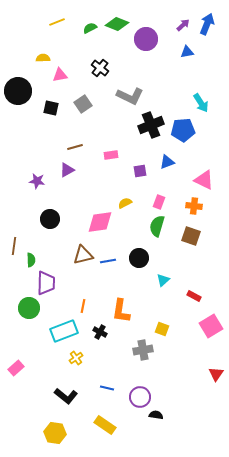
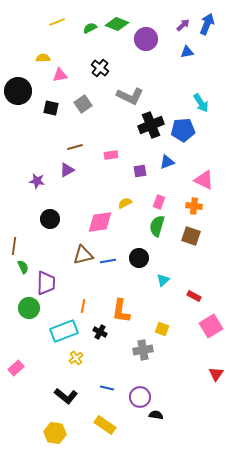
green semicircle at (31, 260): moved 8 px left, 7 px down; rotated 24 degrees counterclockwise
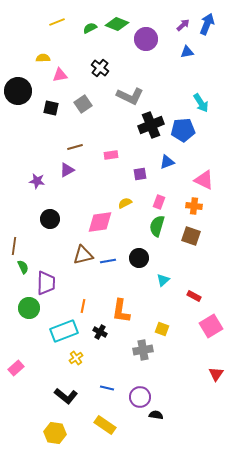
purple square at (140, 171): moved 3 px down
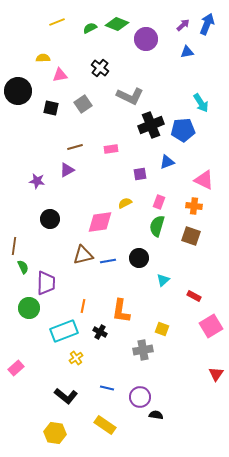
pink rectangle at (111, 155): moved 6 px up
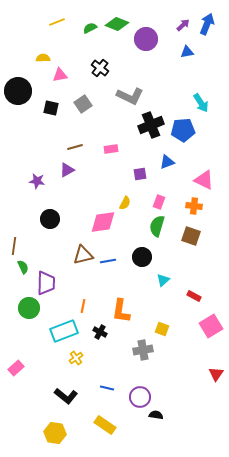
yellow semicircle at (125, 203): rotated 144 degrees clockwise
pink diamond at (100, 222): moved 3 px right
black circle at (139, 258): moved 3 px right, 1 px up
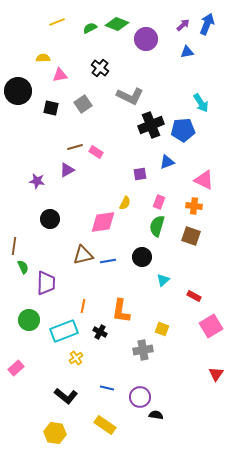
pink rectangle at (111, 149): moved 15 px left, 3 px down; rotated 40 degrees clockwise
green circle at (29, 308): moved 12 px down
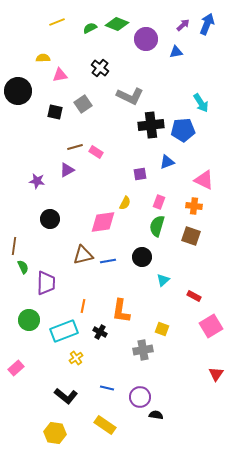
blue triangle at (187, 52): moved 11 px left
black square at (51, 108): moved 4 px right, 4 px down
black cross at (151, 125): rotated 15 degrees clockwise
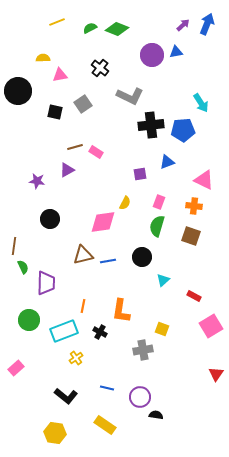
green diamond at (117, 24): moved 5 px down
purple circle at (146, 39): moved 6 px right, 16 px down
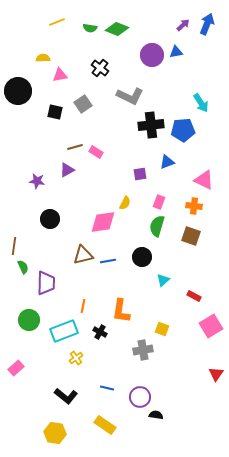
green semicircle at (90, 28): rotated 144 degrees counterclockwise
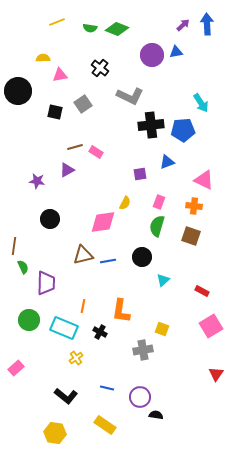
blue arrow at (207, 24): rotated 25 degrees counterclockwise
red rectangle at (194, 296): moved 8 px right, 5 px up
cyan rectangle at (64, 331): moved 3 px up; rotated 44 degrees clockwise
